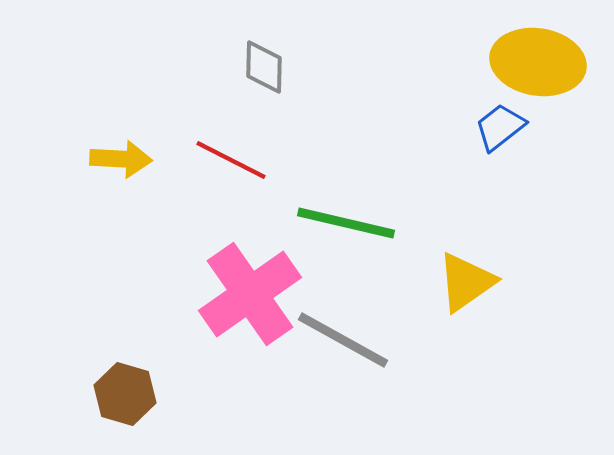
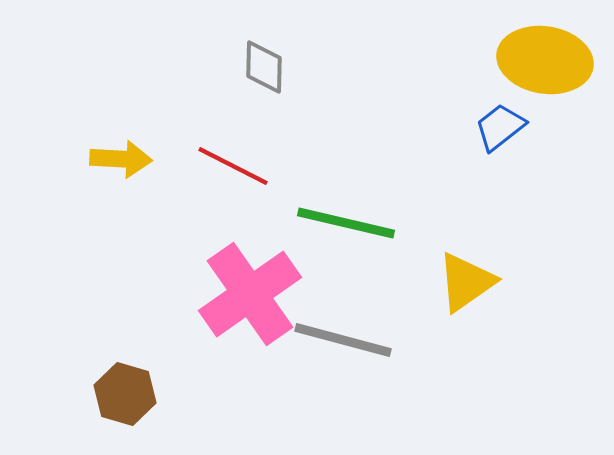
yellow ellipse: moved 7 px right, 2 px up
red line: moved 2 px right, 6 px down
gray line: rotated 14 degrees counterclockwise
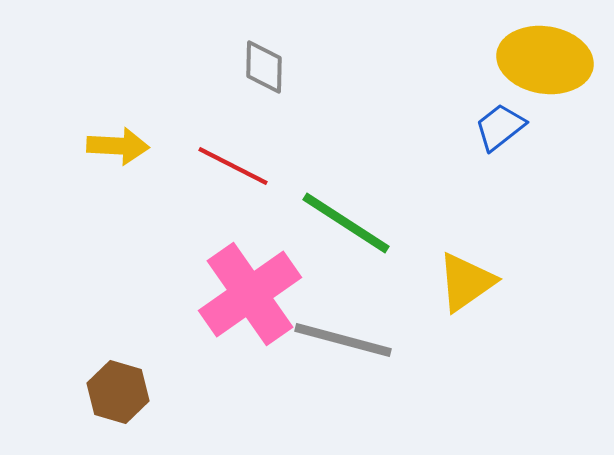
yellow arrow: moved 3 px left, 13 px up
green line: rotated 20 degrees clockwise
brown hexagon: moved 7 px left, 2 px up
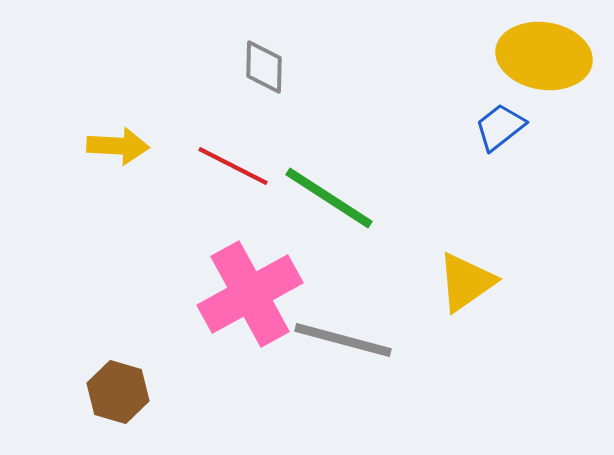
yellow ellipse: moved 1 px left, 4 px up
green line: moved 17 px left, 25 px up
pink cross: rotated 6 degrees clockwise
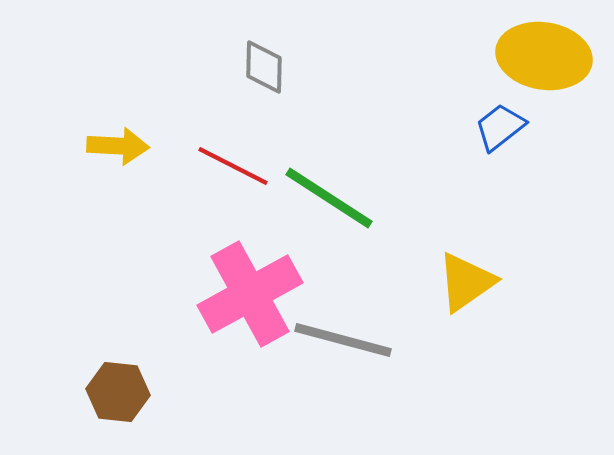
brown hexagon: rotated 10 degrees counterclockwise
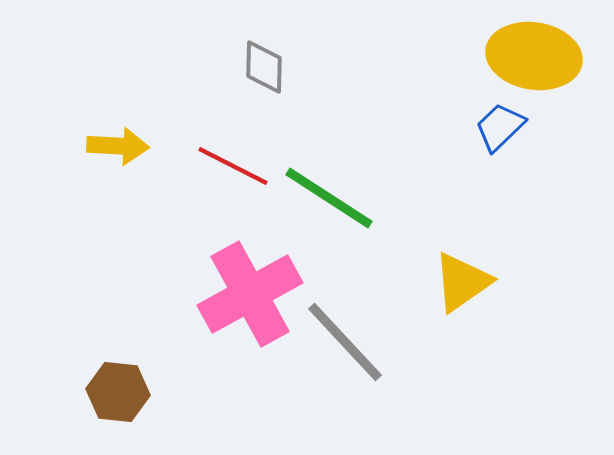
yellow ellipse: moved 10 px left
blue trapezoid: rotated 6 degrees counterclockwise
yellow triangle: moved 4 px left
gray line: moved 2 px right, 2 px down; rotated 32 degrees clockwise
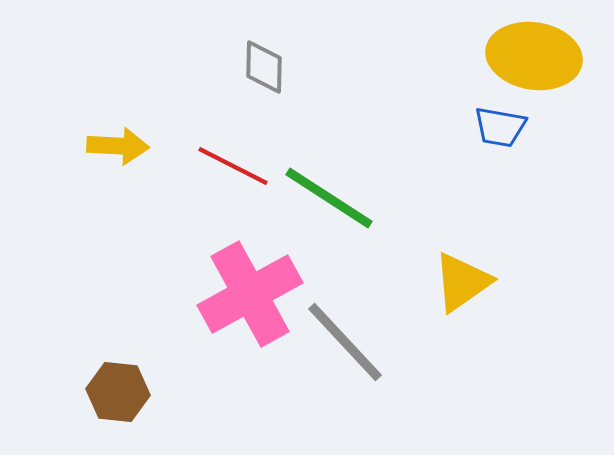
blue trapezoid: rotated 126 degrees counterclockwise
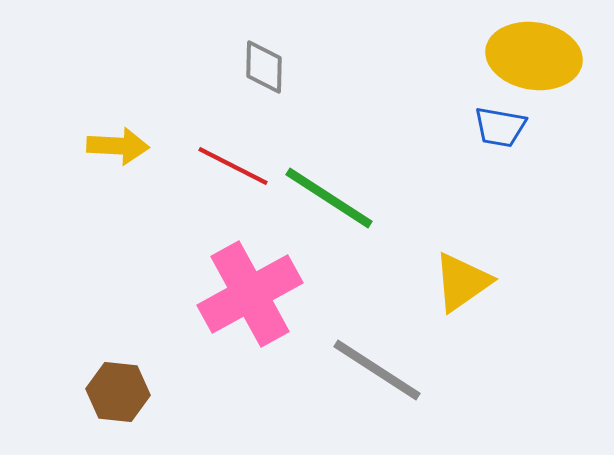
gray line: moved 32 px right, 28 px down; rotated 14 degrees counterclockwise
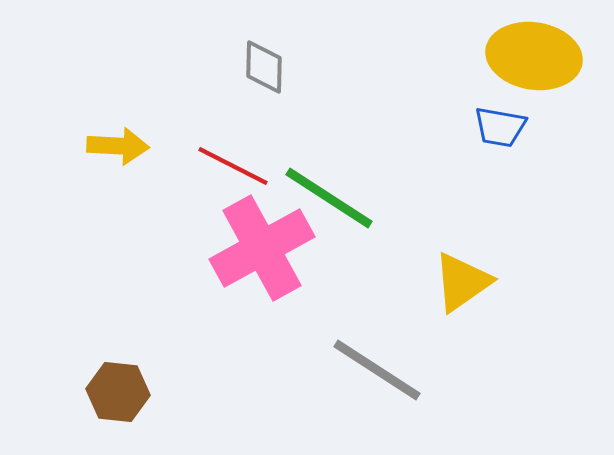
pink cross: moved 12 px right, 46 px up
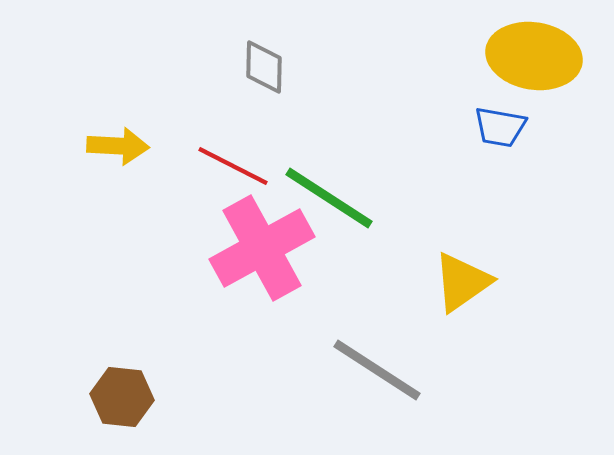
brown hexagon: moved 4 px right, 5 px down
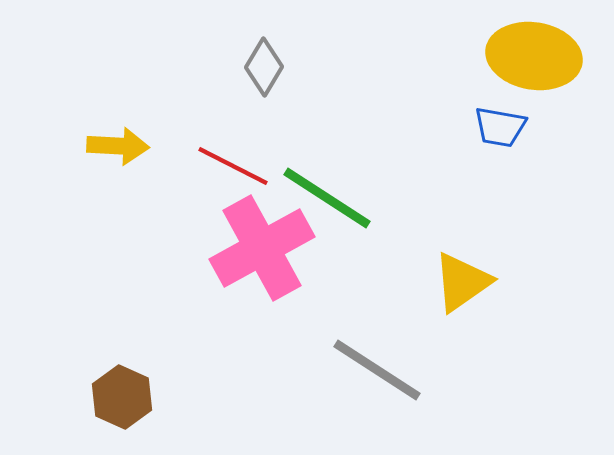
gray diamond: rotated 30 degrees clockwise
green line: moved 2 px left
brown hexagon: rotated 18 degrees clockwise
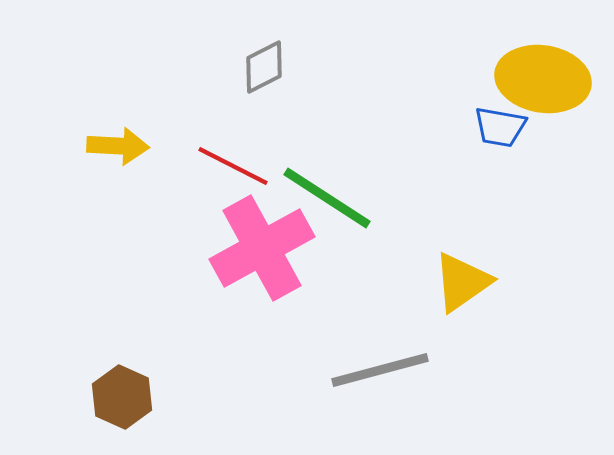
yellow ellipse: moved 9 px right, 23 px down
gray diamond: rotated 32 degrees clockwise
gray line: moved 3 px right; rotated 48 degrees counterclockwise
